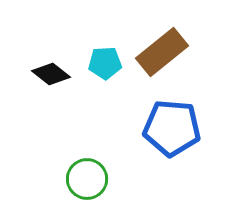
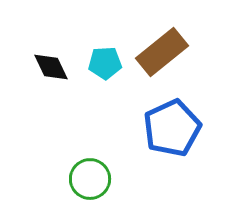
black diamond: moved 7 px up; rotated 27 degrees clockwise
blue pentagon: rotated 30 degrees counterclockwise
green circle: moved 3 px right
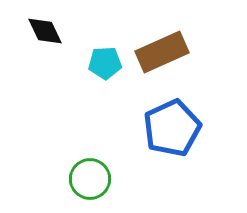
brown rectangle: rotated 15 degrees clockwise
black diamond: moved 6 px left, 36 px up
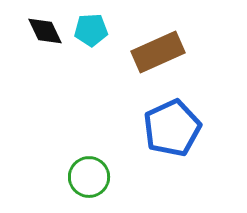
brown rectangle: moved 4 px left
cyan pentagon: moved 14 px left, 33 px up
green circle: moved 1 px left, 2 px up
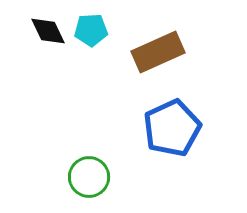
black diamond: moved 3 px right
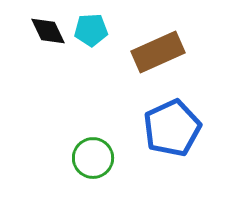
green circle: moved 4 px right, 19 px up
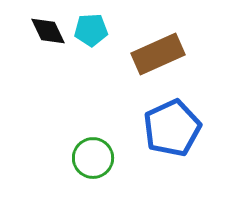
brown rectangle: moved 2 px down
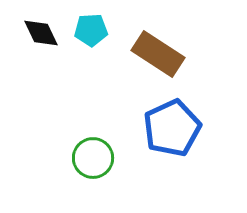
black diamond: moved 7 px left, 2 px down
brown rectangle: rotated 57 degrees clockwise
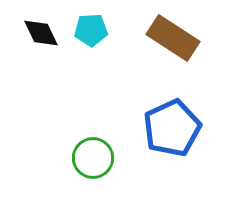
brown rectangle: moved 15 px right, 16 px up
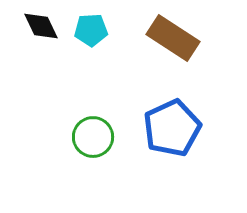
black diamond: moved 7 px up
green circle: moved 21 px up
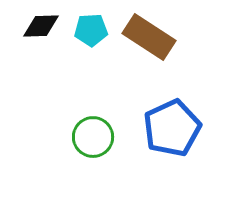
black diamond: rotated 66 degrees counterclockwise
brown rectangle: moved 24 px left, 1 px up
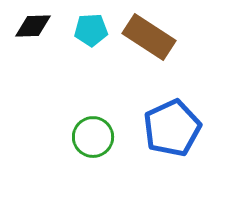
black diamond: moved 8 px left
